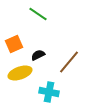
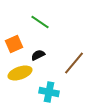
green line: moved 2 px right, 8 px down
brown line: moved 5 px right, 1 px down
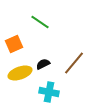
black semicircle: moved 5 px right, 9 px down
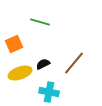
green line: rotated 18 degrees counterclockwise
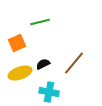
green line: rotated 30 degrees counterclockwise
orange square: moved 3 px right, 1 px up
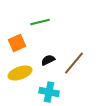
black semicircle: moved 5 px right, 4 px up
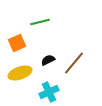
cyan cross: rotated 36 degrees counterclockwise
